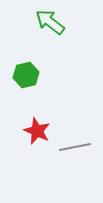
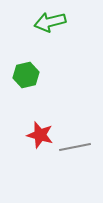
green arrow: rotated 52 degrees counterclockwise
red star: moved 3 px right, 4 px down; rotated 8 degrees counterclockwise
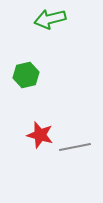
green arrow: moved 3 px up
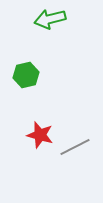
gray line: rotated 16 degrees counterclockwise
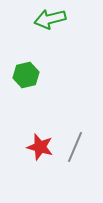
red star: moved 12 px down
gray line: rotated 40 degrees counterclockwise
